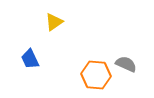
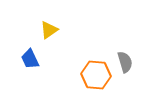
yellow triangle: moved 5 px left, 8 px down
gray semicircle: moved 1 px left, 2 px up; rotated 50 degrees clockwise
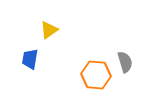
blue trapezoid: rotated 35 degrees clockwise
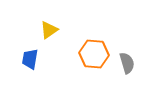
gray semicircle: moved 2 px right, 1 px down
orange hexagon: moved 2 px left, 21 px up
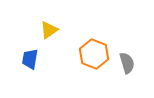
orange hexagon: rotated 16 degrees clockwise
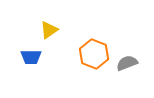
blue trapezoid: moved 1 px right, 2 px up; rotated 100 degrees counterclockwise
gray semicircle: rotated 95 degrees counterclockwise
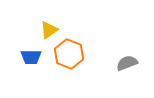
orange hexagon: moved 25 px left
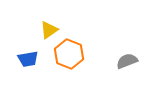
blue trapezoid: moved 3 px left, 2 px down; rotated 10 degrees counterclockwise
gray semicircle: moved 2 px up
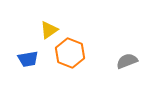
orange hexagon: moved 1 px right, 1 px up
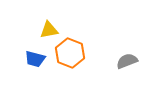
yellow triangle: rotated 24 degrees clockwise
blue trapezoid: moved 7 px right; rotated 25 degrees clockwise
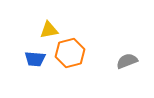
orange hexagon: rotated 24 degrees clockwise
blue trapezoid: rotated 10 degrees counterclockwise
